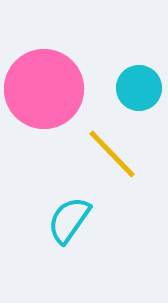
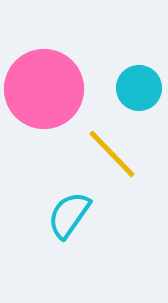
cyan semicircle: moved 5 px up
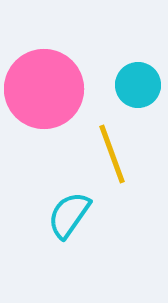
cyan circle: moved 1 px left, 3 px up
yellow line: rotated 24 degrees clockwise
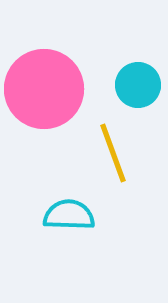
yellow line: moved 1 px right, 1 px up
cyan semicircle: rotated 57 degrees clockwise
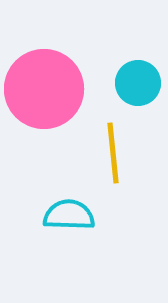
cyan circle: moved 2 px up
yellow line: rotated 14 degrees clockwise
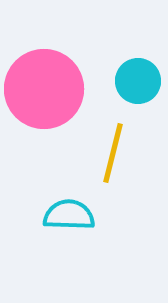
cyan circle: moved 2 px up
yellow line: rotated 20 degrees clockwise
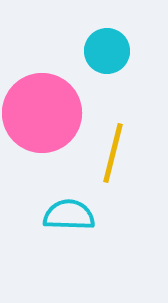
cyan circle: moved 31 px left, 30 px up
pink circle: moved 2 px left, 24 px down
